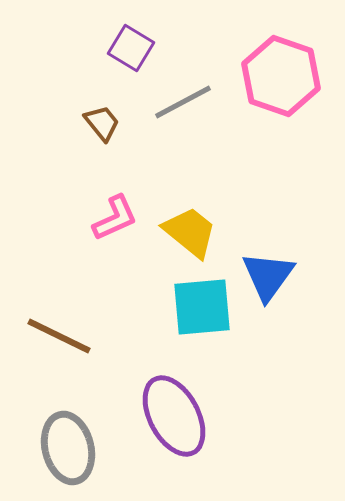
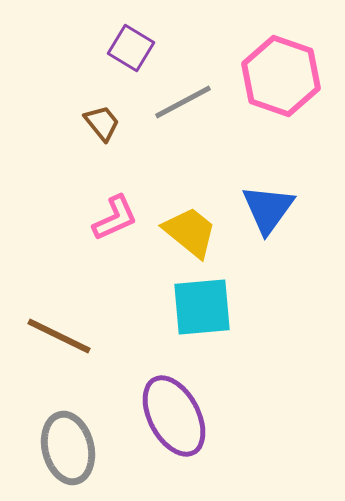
blue triangle: moved 67 px up
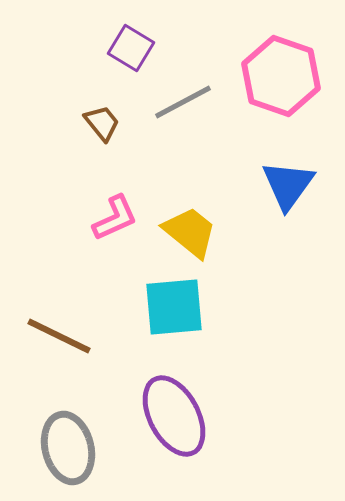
blue triangle: moved 20 px right, 24 px up
cyan square: moved 28 px left
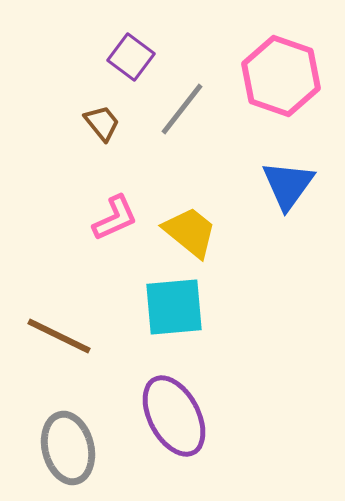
purple square: moved 9 px down; rotated 6 degrees clockwise
gray line: moved 1 px left, 7 px down; rotated 24 degrees counterclockwise
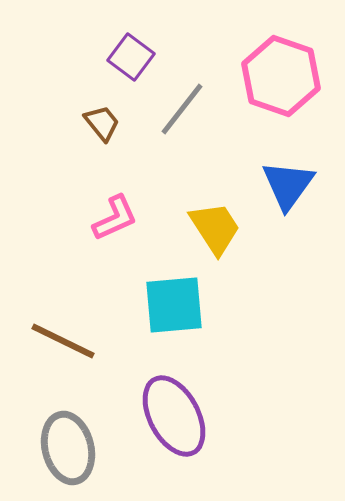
yellow trapezoid: moved 25 px right, 4 px up; rotated 18 degrees clockwise
cyan square: moved 2 px up
brown line: moved 4 px right, 5 px down
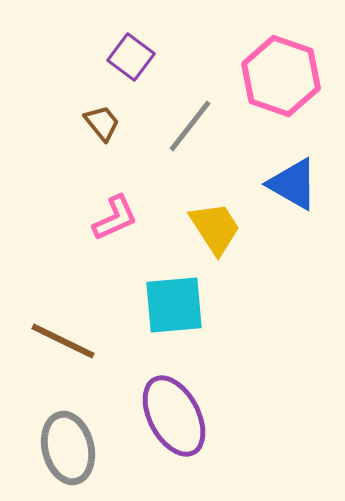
gray line: moved 8 px right, 17 px down
blue triangle: moved 5 px right, 1 px up; rotated 36 degrees counterclockwise
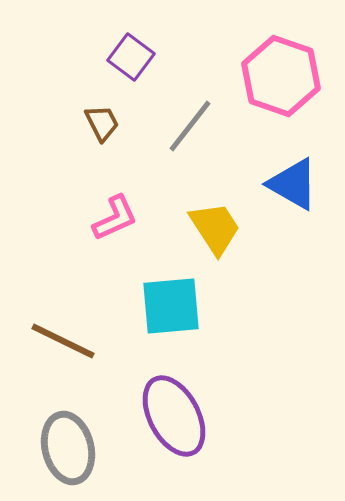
brown trapezoid: rotated 12 degrees clockwise
cyan square: moved 3 px left, 1 px down
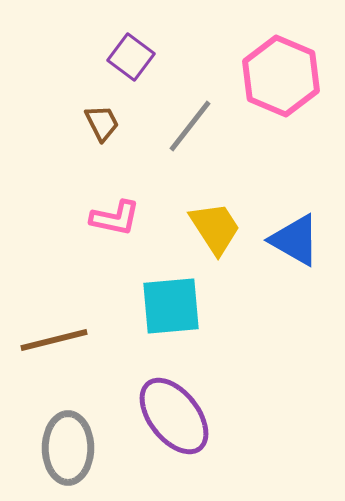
pink hexagon: rotated 4 degrees clockwise
blue triangle: moved 2 px right, 56 px down
pink L-shape: rotated 36 degrees clockwise
brown line: moved 9 px left, 1 px up; rotated 40 degrees counterclockwise
purple ellipse: rotated 10 degrees counterclockwise
gray ellipse: rotated 14 degrees clockwise
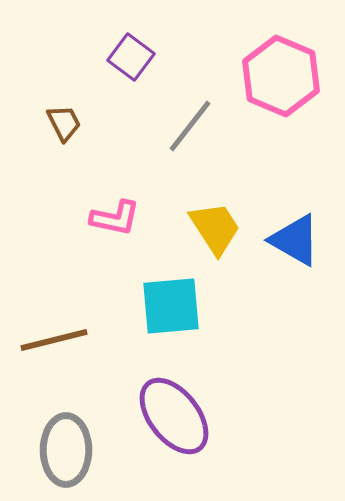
brown trapezoid: moved 38 px left
gray ellipse: moved 2 px left, 2 px down
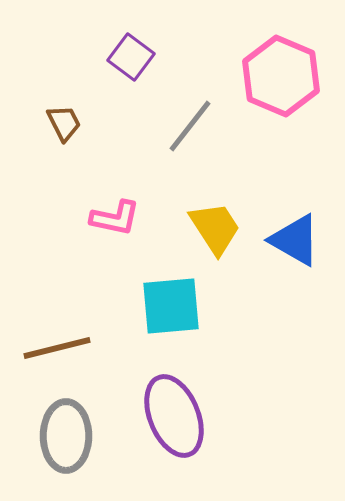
brown line: moved 3 px right, 8 px down
purple ellipse: rotated 16 degrees clockwise
gray ellipse: moved 14 px up
